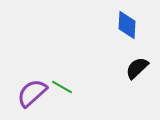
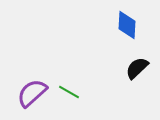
green line: moved 7 px right, 5 px down
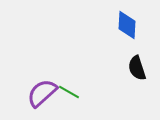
black semicircle: rotated 65 degrees counterclockwise
purple semicircle: moved 10 px right
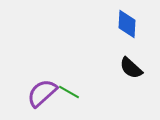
blue diamond: moved 1 px up
black semicircle: moved 6 px left; rotated 30 degrees counterclockwise
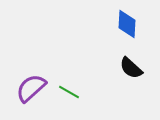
purple semicircle: moved 11 px left, 5 px up
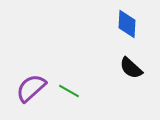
green line: moved 1 px up
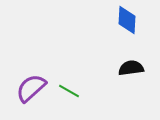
blue diamond: moved 4 px up
black semicircle: rotated 130 degrees clockwise
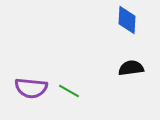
purple semicircle: rotated 132 degrees counterclockwise
